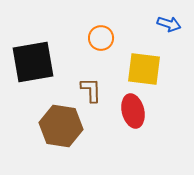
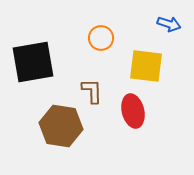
yellow square: moved 2 px right, 3 px up
brown L-shape: moved 1 px right, 1 px down
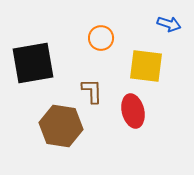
black square: moved 1 px down
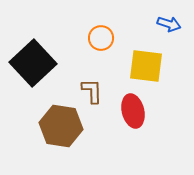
black square: rotated 33 degrees counterclockwise
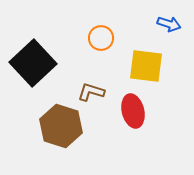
brown L-shape: moved 1 px left, 1 px down; rotated 72 degrees counterclockwise
brown hexagon: rotated 9 degrees clockwise
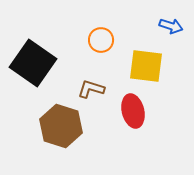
blue arrow: moved 2 px right, 2 px down
orange circle: moved 2 px down
black square: rotated 12 degrees counterclockwise
brown L-shape: moved 3 px up
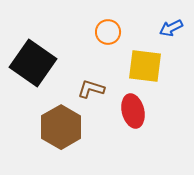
blue arrow: moved 2 px down; rotated 135 degrees clockwise
orange circle: moved 7 px right, 8 px up
yellow square: moved 1 px left
brown hexagon: moved 1 px down; rotated 12 degrees clockwise
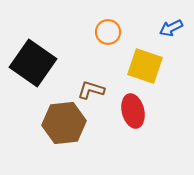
yellow square: rotated 12 degrees clockwise
brown L-shape: moved 1 px down
brown hexagon: moved 3 px right, 4 px up; rotated 24 degrees clockwise
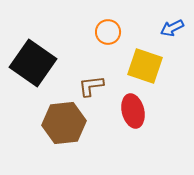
blue arrow: moved 1 px right
brown L-shape: moved 4 px up; rotated 24 degrees counterclockwise
